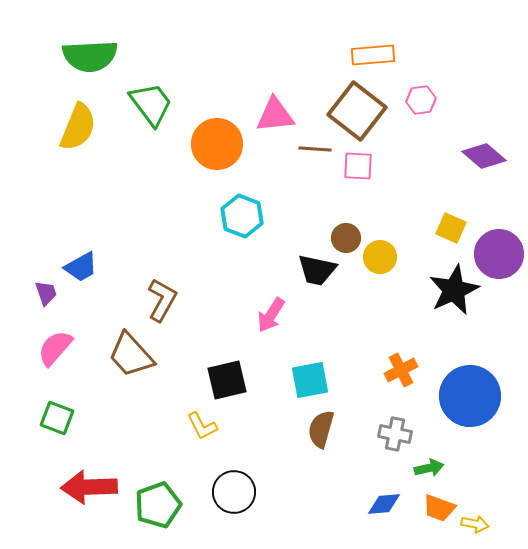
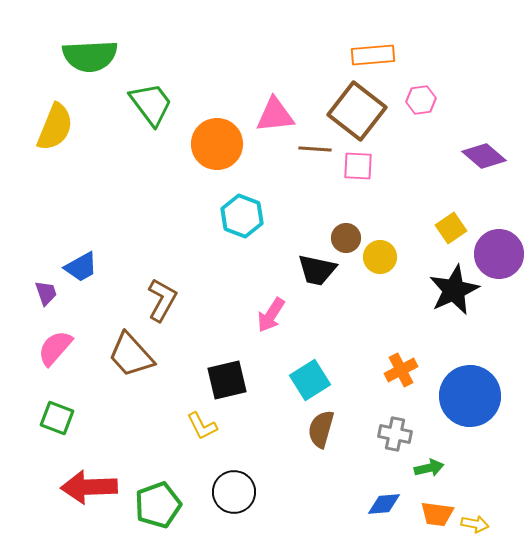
yellow semicircle: moved 23 px left
yellow square: rotated 32 degrees clockwise
cyan square: rotated 21 degrees counterclockwise
orange trapezoid: moved 2 px left, 6 px down; rotated 12 degrees counterclockwise
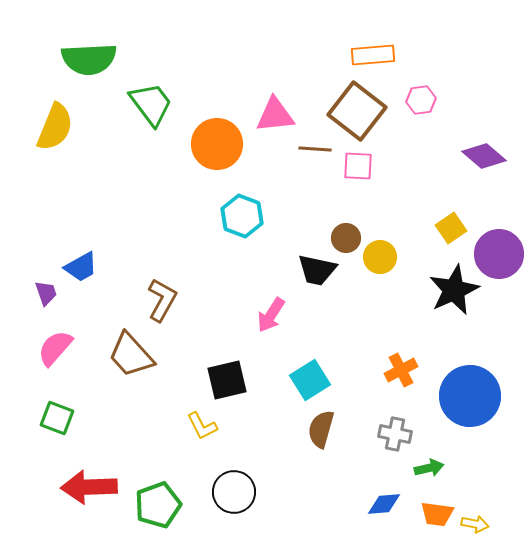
green semicircle: moved 1 px left, 3 px down
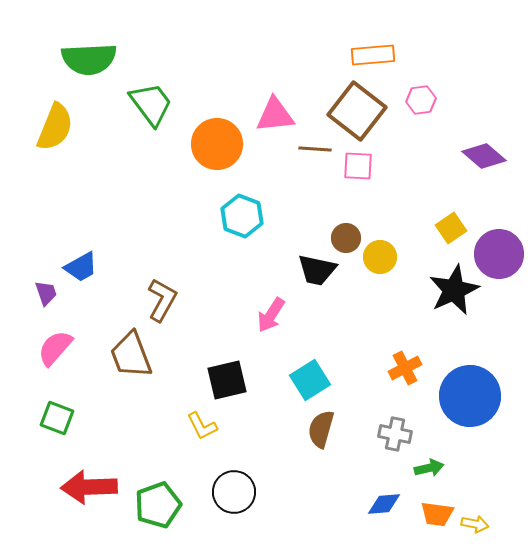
brown trapezoid: rotated 21 degrees clockwise
orange cross: moved 4 px right, 2 px up
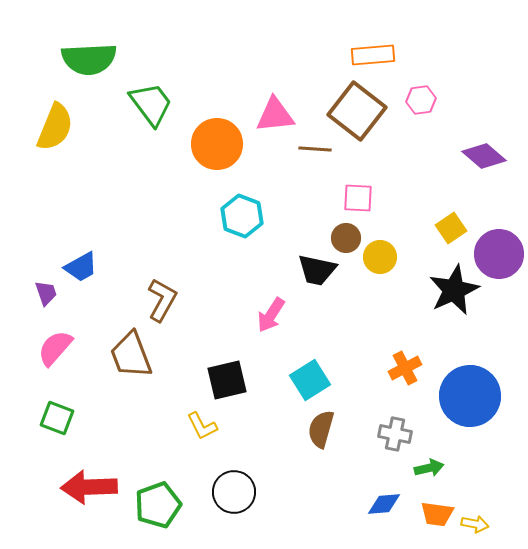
pink square: moved 32 px down
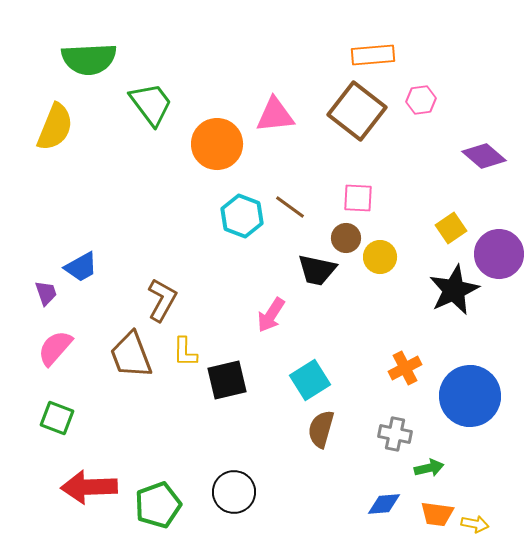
brown line: moved 25 px left, 58 px down; rotated 32 degrees clockwise
yellow L-shape: moved 17 px left, 74 px up; rotated 28 degrees clockwise
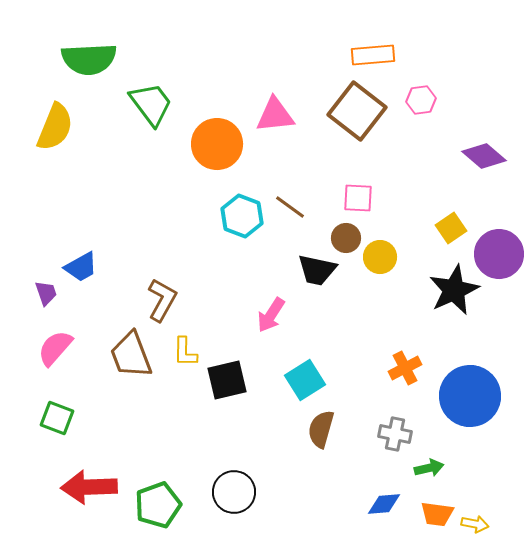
cyan square: moved 5 px left
